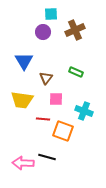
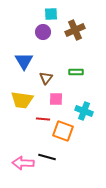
green rectangle: rotated 24 degrees counterclockwise
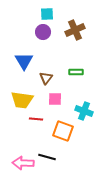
cyan square: moved 4 px left
pink square: moved 1 px left
red line: moved 7 px left
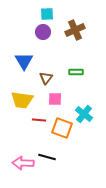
cyan cross: moved 3 px down; rotated 18 degrees clockwise
red line: moved 3 px right, 1 px down
orange square: moved 1 px left, 3 px up
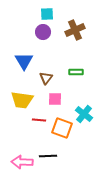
black line: moved 1 px right, 1 px up; rotated 18 degrees counterclockwise
pink arrow: moved 1 px left, 1 px up
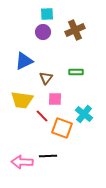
blue triangle: rotated 36 degrees clockwise
red line: moved 3 px right, 4 px up; rotated 40 degrees clockwise
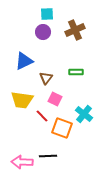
pink square: rotated 24 degrees clockwise
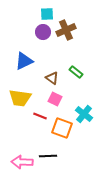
brown cross: moved 9 px left
green rectangle: rotated 40 degrees clockwise
brown triangle: moved 6 px right; rotated 32 degrees counterclockwise
yellow trapezoid: moved 2 px left, 2 px up
red line: moved 2 px left; rotated 24 degrees counterclockwise
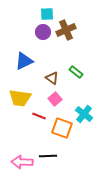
pink square: rotated 24 degrees clockwise
red line: moved 1 px left
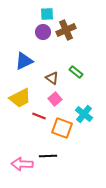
yellow trapezoid: rotated 35 degrees counterclockwise
pink arrow: moved 2 px down
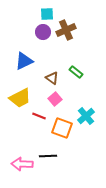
cyan cross: moved 2 px right, 2 px down; rotated 12 degrees clockwise
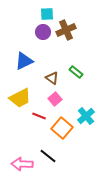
orange square: rotated 20 degrees clockwise
black line: rotated 42 degrees clockwise
